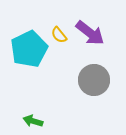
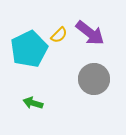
yellow semicircle: rotated 96 degrees counterclockwise
gray circle: moved 1 px up
green arrow: moved 18 px up
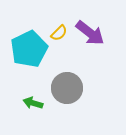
yellow semicircle: moved 2 px up
gray circle: moved 27 px left, 9 px down
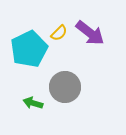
gray circle: moved 2 px left, 1 px up
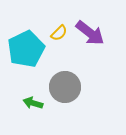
cyan pentagon: moved 3 px left
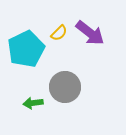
green arrow: rotated 24 degrees counterclockwise
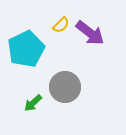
yellow semicircle: moved 2 px right, 8 px up
green arrow: rotated 36 degrees counterclockwise
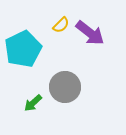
cyan pentagon: moved 3 px left
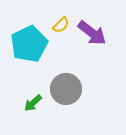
purple arrow: moved 2 px right
cyan pentagon: moved 6 px right, 5 px up
gray circle: moved 1 px right, 2 px down
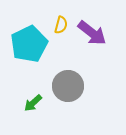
yellow semicircle: rotated 30 degrees counterclockwise
gray circle: moved 2 px right, 3 px up
